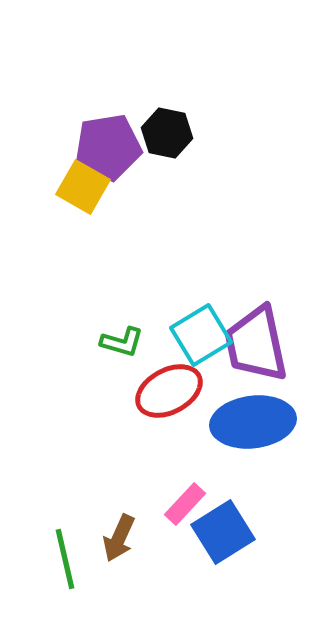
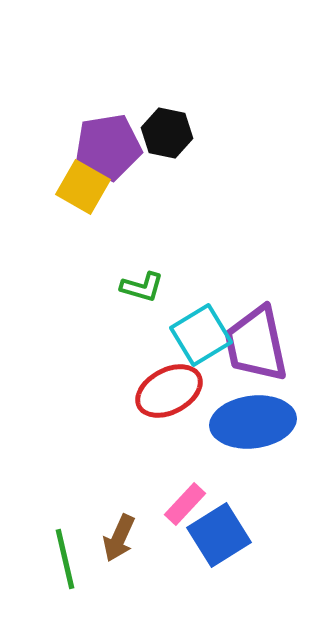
green L-shape: moved 20 px right, 55 px up
blue square: moved 4 px left, 3 px down
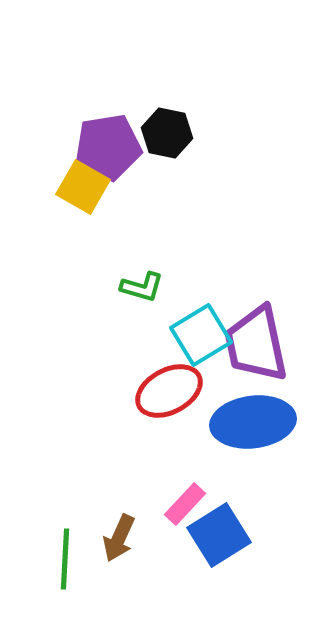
green line: rotated 16 degrees clockwise
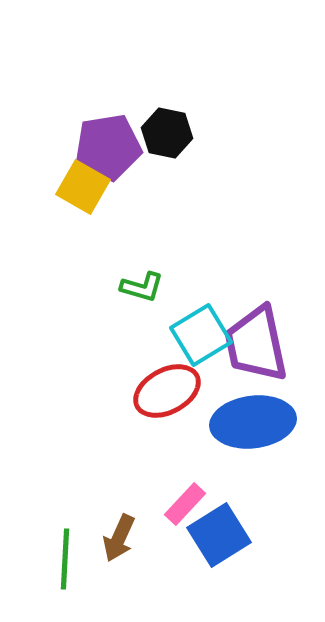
red ellipse: moved 2 px left
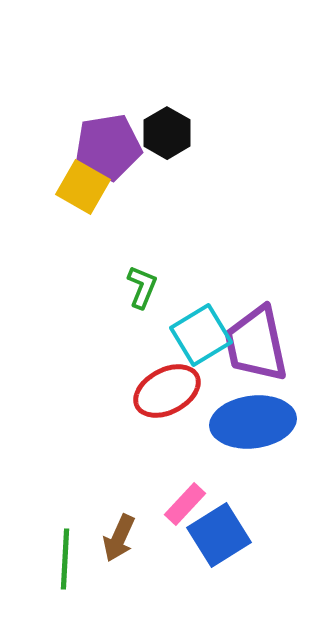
black hexagon: rotated 18 degrees clockwise
green L-shape: rotated 84 degrees counterclockwise
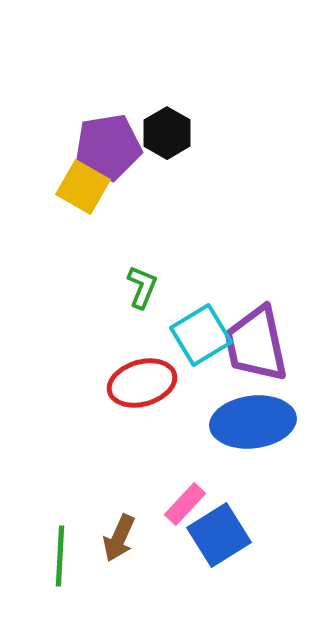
red ellipse: moved 25 px left, 8 px up; rotated 12 degrees clockwise
green line: moved 5 px left, 3 px up
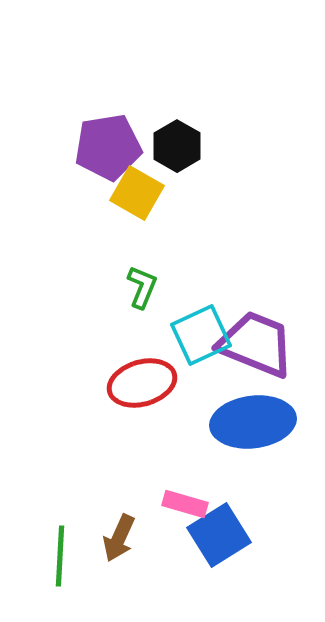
black hexagon: moved 10 px right, 13 px down
yellow square: moved 54 px right, 6 px down
cyan square: rotated 6 degrees clockwise
purple trapezoid: rotated 124 degrees clockwise
pink rectangle: rotated 63 degrees clockwise
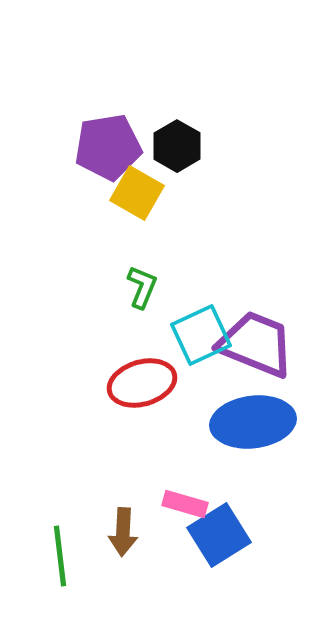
brown arrow: moved 4 px right, 6 px up; rotated 21 degrees counterclockwise
green line: rotated 10 degrees counterclockwise
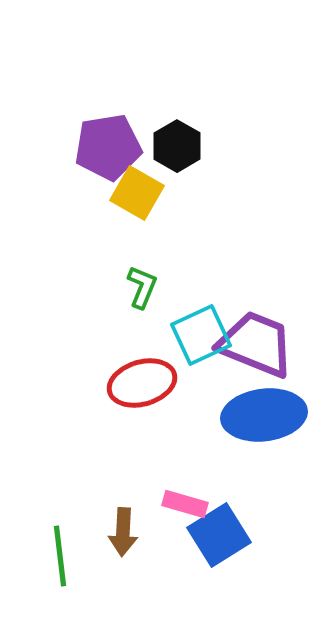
blue ellipse: moved 11 px right, 7 px up
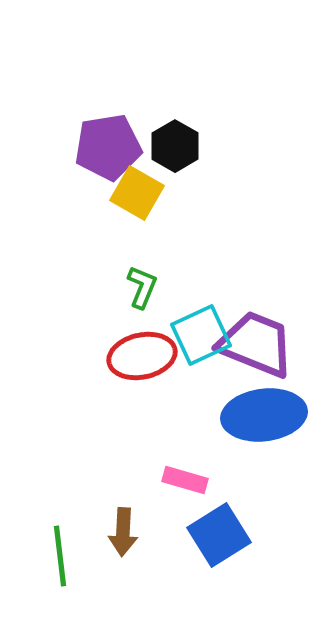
black hexagon: moved 2 px left
red ellipse: moved 27 px up; rotated 4 degrees clockwise
pink rectangle: moved 24 px up
